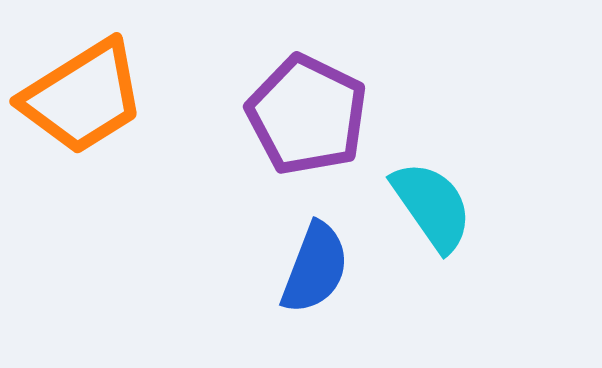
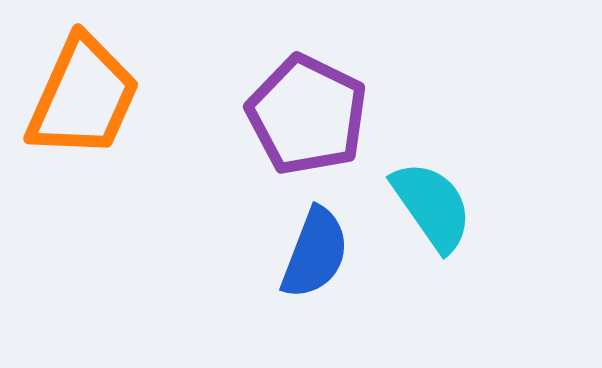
orange trapezoid: rotated 34 degrees counterclockwise
blue semicircle: moved 15 px up
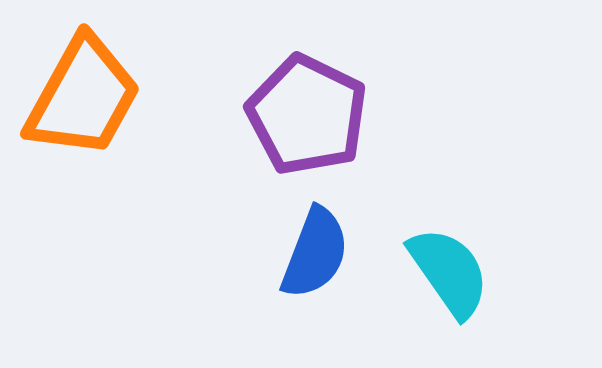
orange trapezoid: rotated 5 degrees clockwise
cyan semicircle: moved 17 px right, 66 px down
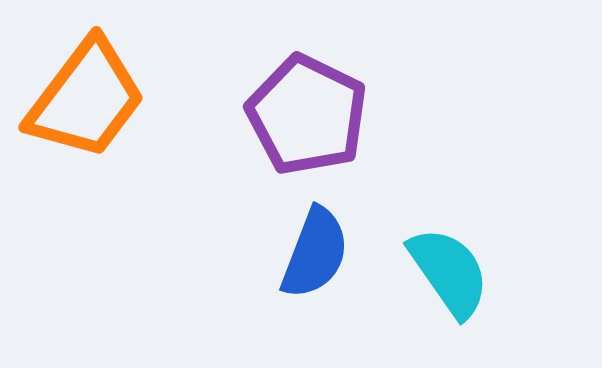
orange trapezoid: moved 3 px right, 2 px down; rotated 8 degrees clockwise
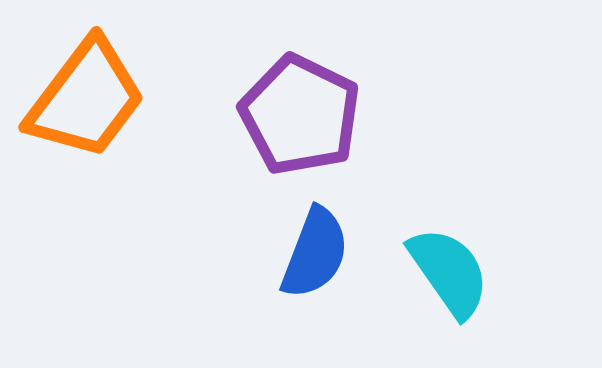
purple pentagon: moved 7 px left
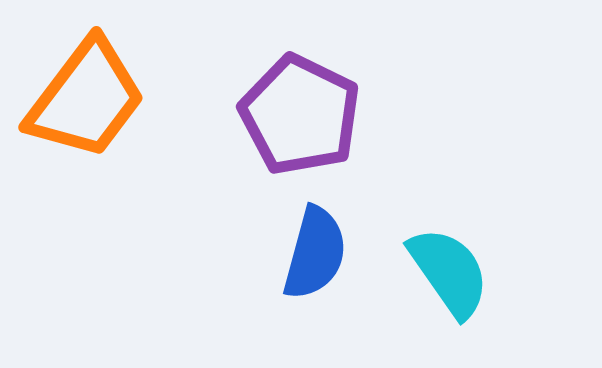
blue semicircle: rotated 6 degrees counterclockwise
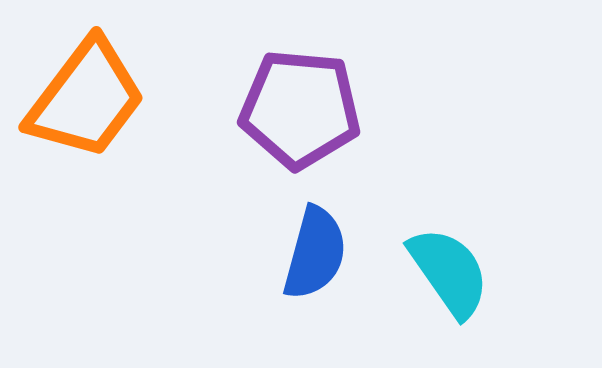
purple pentagon: moved 6 px up; rotated 21 degrees counterclockwise
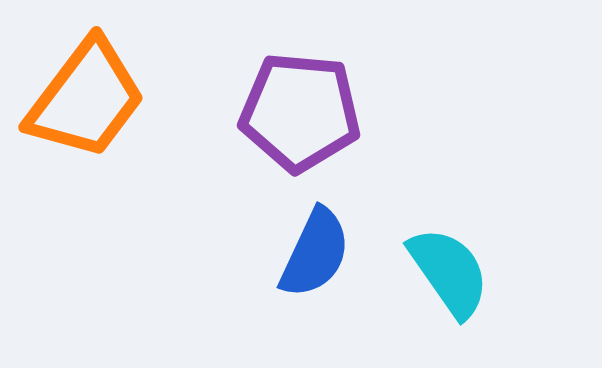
purple pentagon: moved 3 px down
blue semicircle: rotated 10 degrees clockwise
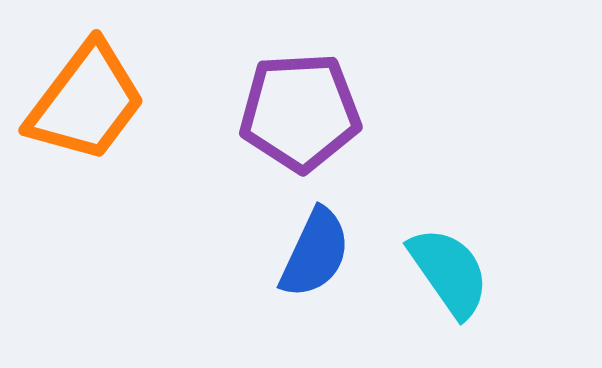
orange trapezoid: moved 3 px down
purple pentagon: rotated 8 degrees counterclockwise
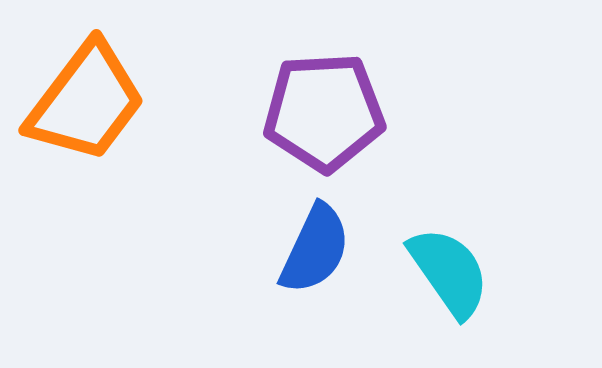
purple pentagon: moved 24 px right
blue semicircle: moved 4 px up
